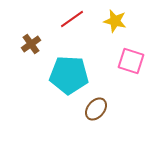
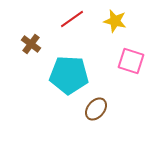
brown cross: rotated 18 degrees counterclockwise
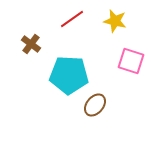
brown ellipse: moved 1 px left, 4 px up
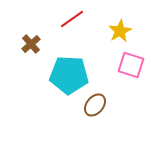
yellow star: moved 5 px right, 10 px down; rotated 30 degrees clockwise
brown cross: rotated 12 degrees clockwise
pink square: moved 4 px down
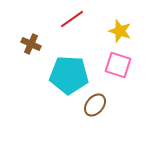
yellow star: rotated 25 degrees counterclockwise
brown cross: rotated 24 degrees counterclockwise
pink square: moved 13 px left
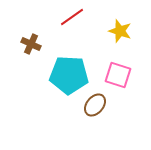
red line: moved 2 px up
pink square: moved 10 px down
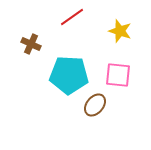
pink square: rotated 12 degrees counterclockwise
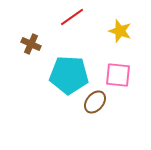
brown ellipse: moved 3 px up
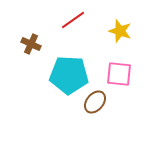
red line: moved 1 px right, 3 px down
pink square: moved 1 px right, 1 px up
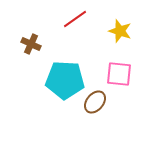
red line: moved 2 px right, 1 px up
cyan pentagon: moved 4 px left, 5 px down
